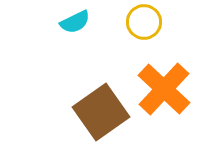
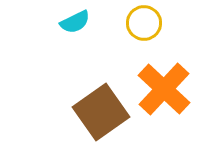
yellow circle: moved 1 px down
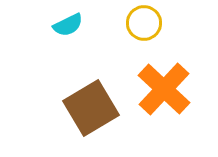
cyan semicircle: moved 7 px left, 3 px down
brown square: moved 10 px left, 4 px up; rotated 4 degrees clockwise
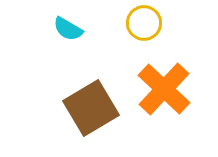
cyan semicircle: moved 4 px down; rotated 56 degrees clockwise
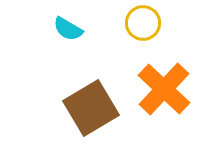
yellow circle: moved 1 px left
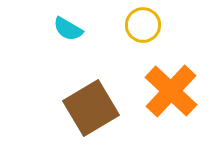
yellow circle: moved 2 px down
orange cross: moved 7 px right, 2 px down
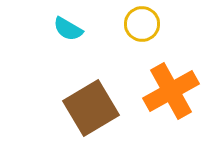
yellow circle: moved 1 px left, 1 px up
orange cross: rotated 18 degrees clockwise
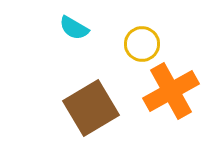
yellow circle: moved 20 px down
cyan semicircle: moved 6 px right, 1 px up
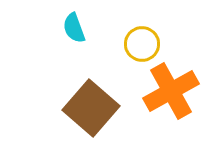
cyan semicircle: rotated 40 degrees clockwise
brown square: rotated 18 degrees counterclockwise
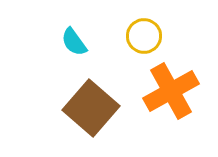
cyan semicircle: moved 14 px down; rotated 16 degrees counterclockwise
yellow circle: moved 2 px right, 8 px up
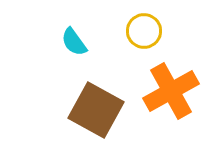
yellow circle: moved 5 px up
brown square: moved 5 px right, 2 px down; rotated 12 degrees counterclockwise
